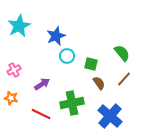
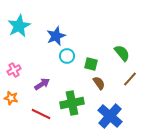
brown line: moved 6 px right
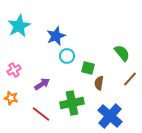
green square: moved 3 px left, 4 px down
brown semicircle: rotated 136 degrees counterclockwise
red line: rotated 12 degrees clockwise
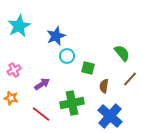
brown semicircle: moved 5 px right, 3 px down
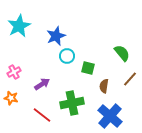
pink cross: moved 2 px down
red line: moved 1 px right, 1 px down
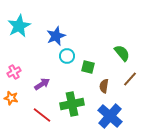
green square: moved 1 px up
green cross: moved 1 px down
